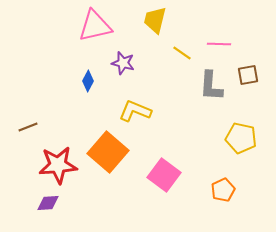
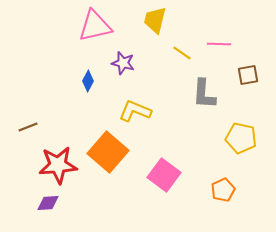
gray L-shape: moved 7 px left, 8 px down
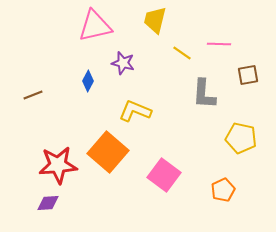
brown line: moved 5 px right, 32 px up
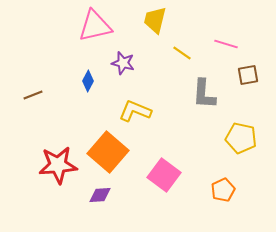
pink line: moved 7 px right; rotated 15 degrees clockwise
purple diamond: moved 52 px right, 8 px up
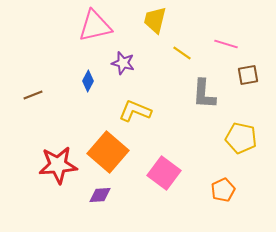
pink square: moved 2 px up
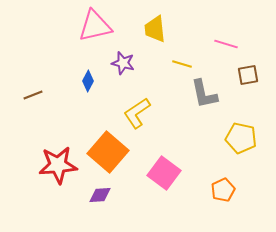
yellow trapezoid: moved 9 px down; rotated 20 degrees counterclockwise
yellow line: moved 11 px down; rotated 18 degrees counterclockwise
gray L-shape: rotated 16 degrees counterclockwise
yellow L-shape: moved 2 px right, 2 px down; rotated 56 degrees counterclockwise
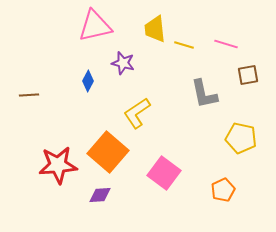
yellow line: moved 2 px right, 19 px up
brown line: moved 4 px left; rotated 18 degrees clockwise
